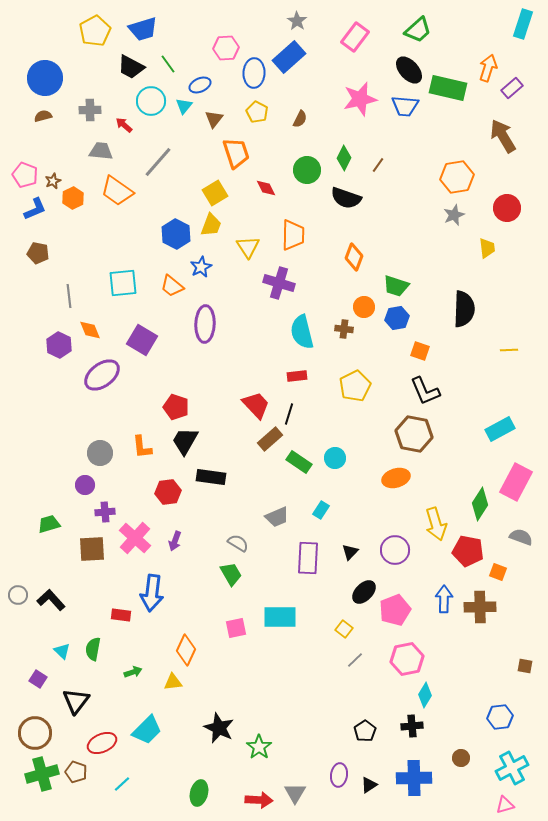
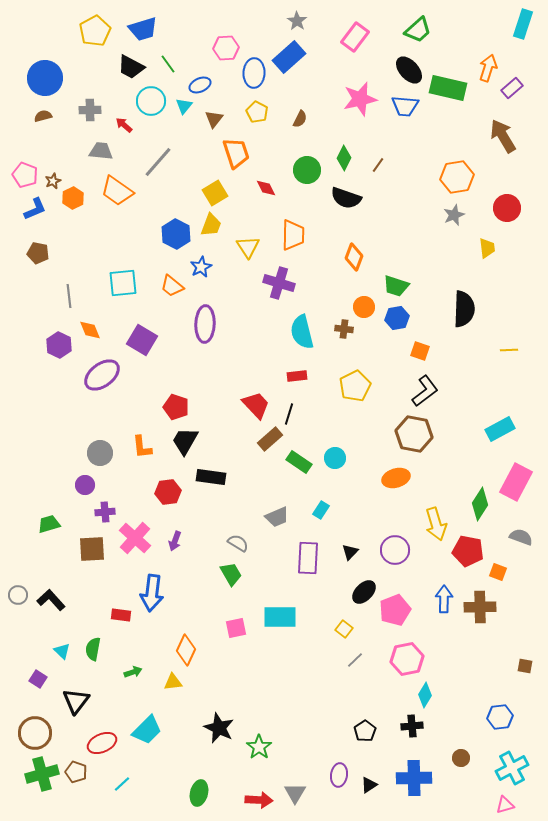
black L-shape at (425, 391): rotated 104 degrees counterclockwise
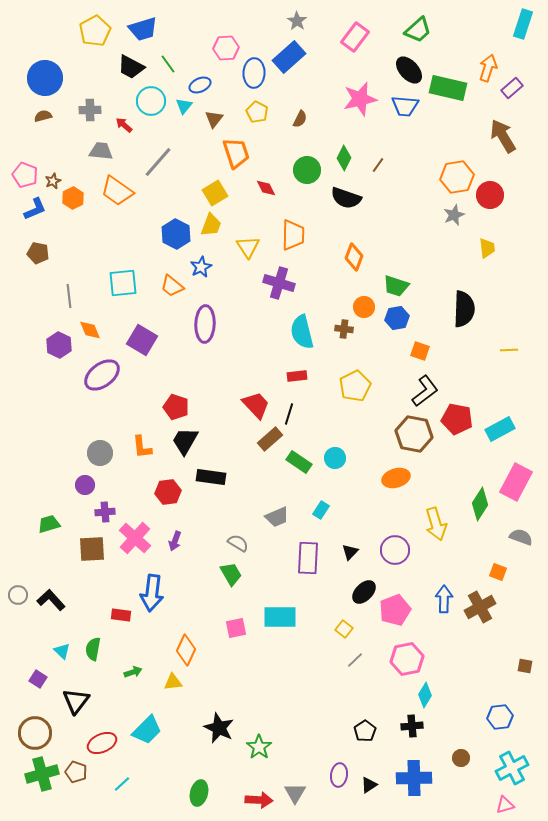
red circle at (507, 208): moved 17 px left, 13 px up
red pentagon at (468, 551): moved 11 px left, 132 px up
brown cross at (480, 607): rotated 28 degrees counterclockwise
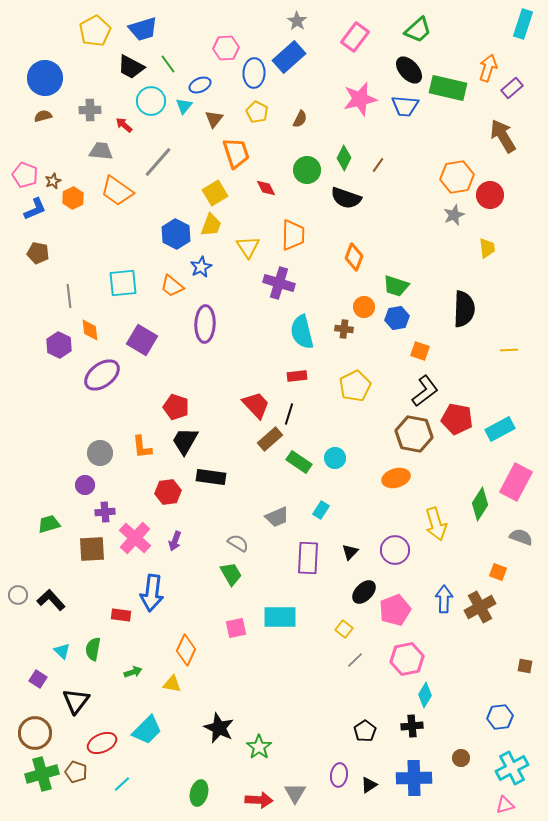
orange diamond at (90, 330): rotated 15 degrees clockwise
yellow triangle at (173, 682): moved 1 px left, 2 px down; rotated 18 degrees clockwise
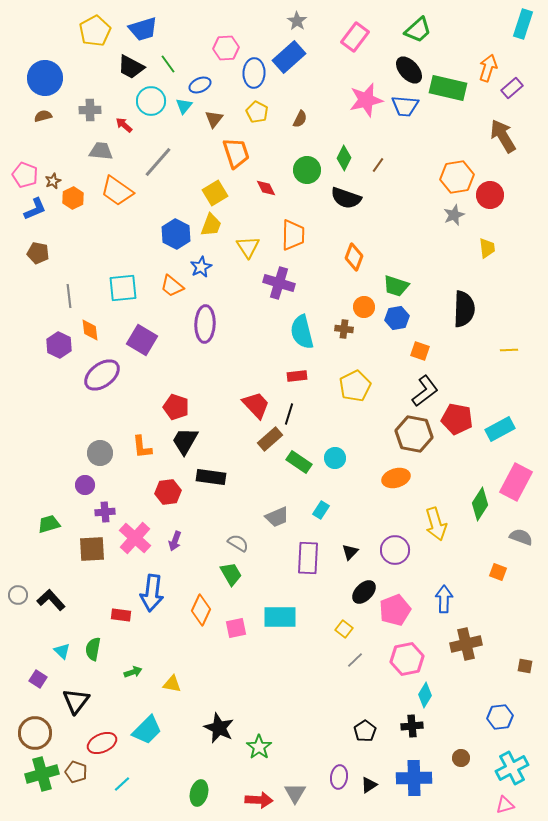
pink star at (360, 99): moved 6 px right, 1 px down
cyan square at (123, 283): moved 5 px down
brown cross at (480, 607): moved 14 px left, 37 px down; rotated 16 degrees clockwise
orange diamond at (186, 650): moved 15 px right, 40 px up
purple ellipse at (339, 775): moved 2 px down
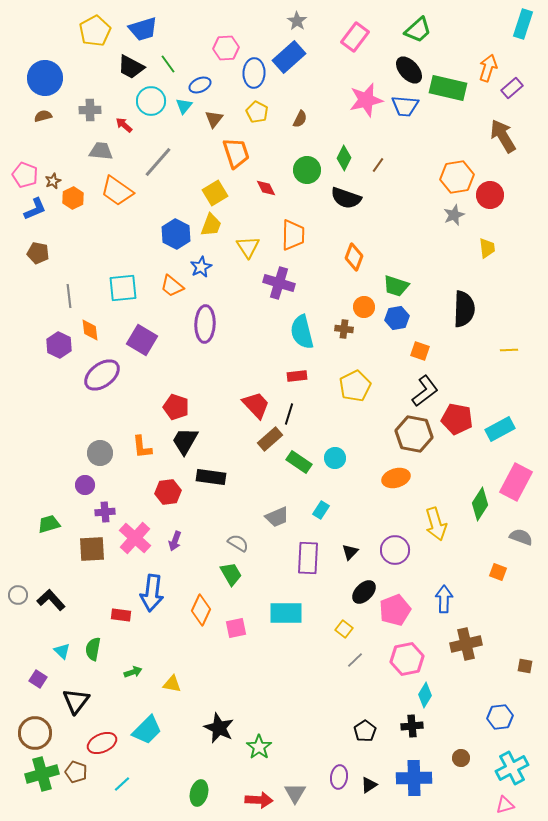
cyan rectangle at (280, 617): moved 6 px right, 4 px up
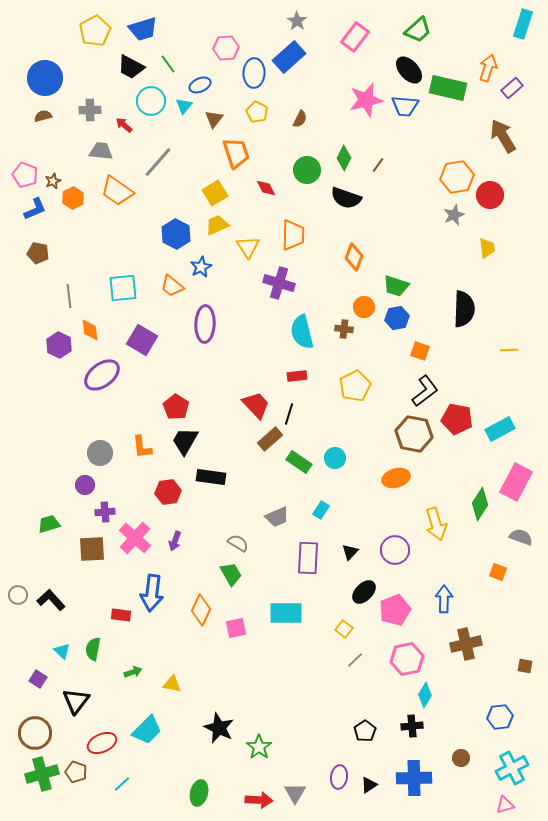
yellow trapezoid at (211, 225): moved 6 px right; rotated 135 degrees counterclockwise
red pentagon at (176, 407): rotated 15 degrees clockwise
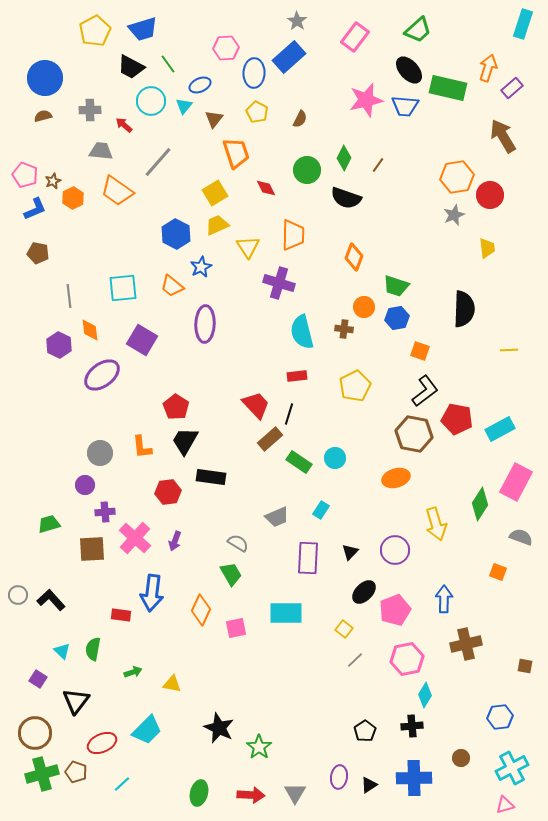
red arrow at (259, 800): moved 8 px left, 5 px up
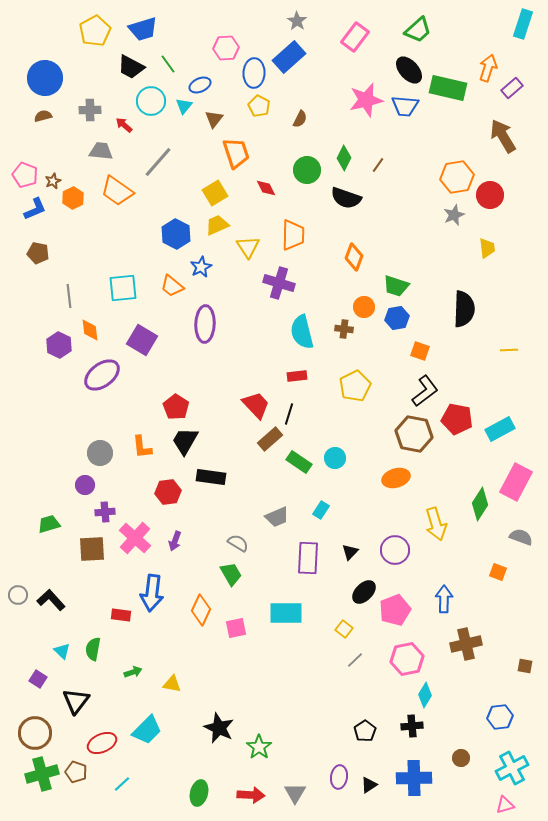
yellow pentagon at (257, 112): moved 2 px right, 6 px up
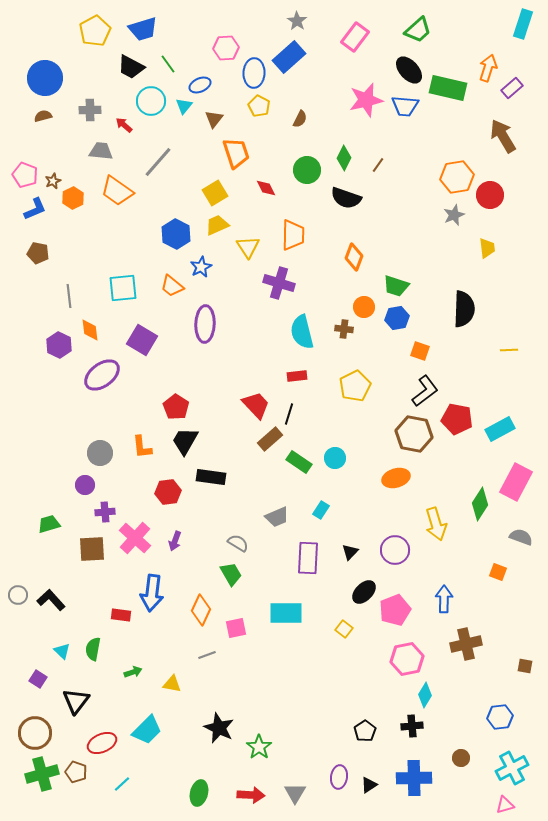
gray line at (355, 660): moved 148 px left, 5 px up; rotated 24 degrees clockwise
